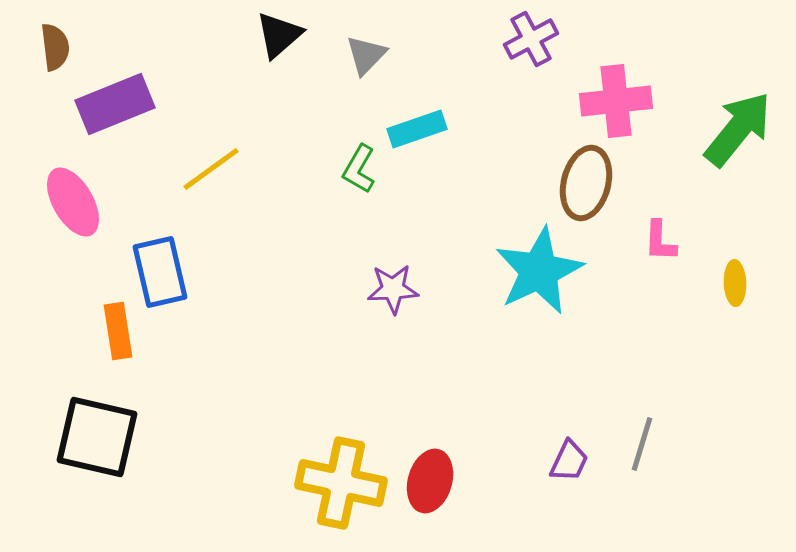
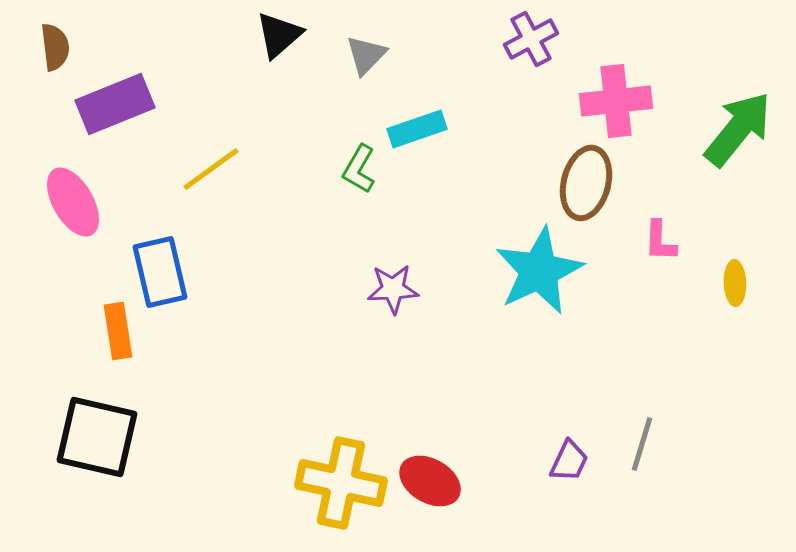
red ellipse: rotated 76 degrees counterclockwise
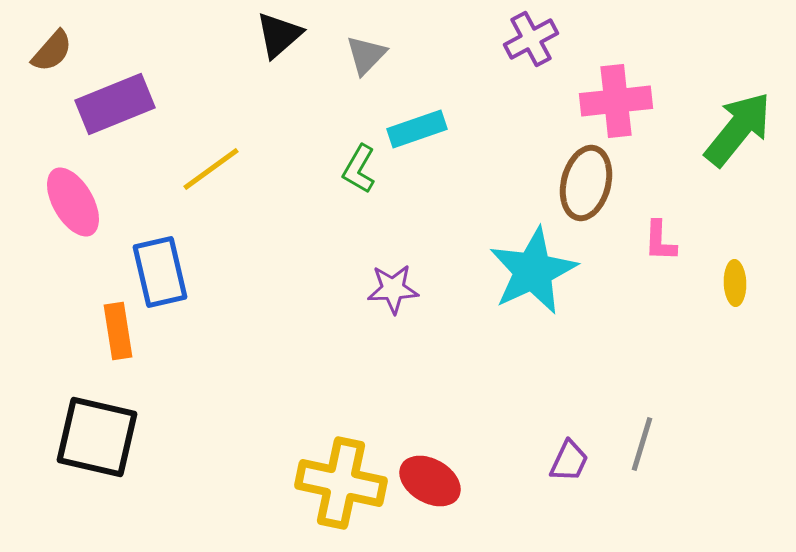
brown semicircle: moved 3 px left, 4 px down; rotated 48 degrees clockwise
cyan star: moved 6 px left
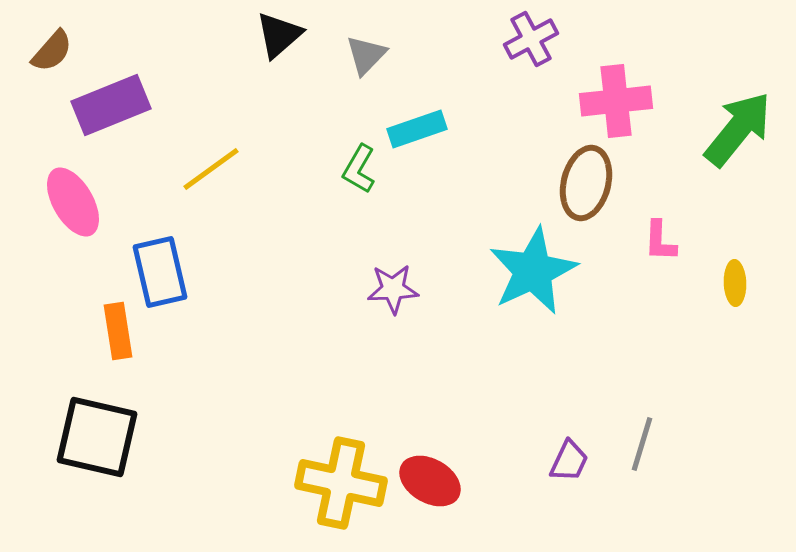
purple rectangle: moved 4 px left, 1 px down
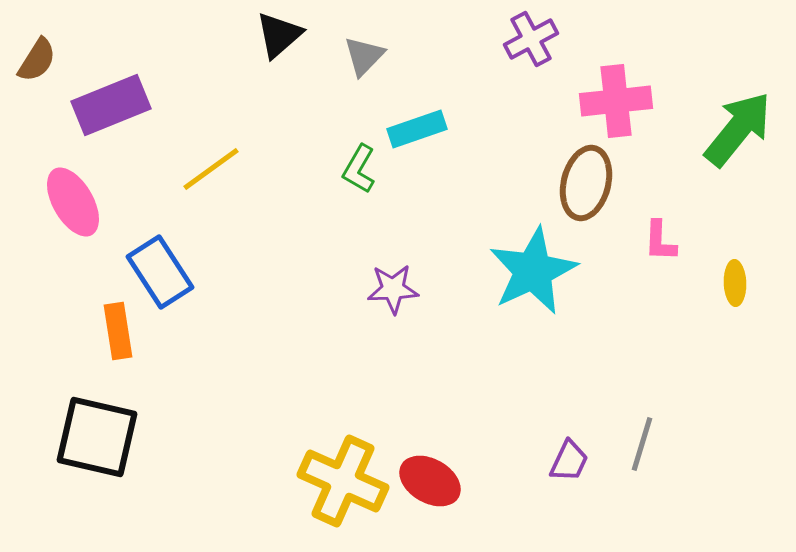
brown semicircle: moved 15 px left, 9 px down; rotated 9 degrees counterclockwise
gray triangle: moved 2 px left, 1 px down
blue rectangle: rotated 20 degrees counterclockwise
yellow cross: moved 2 px right, 2 px up; rotated 12 degrees clockwise
